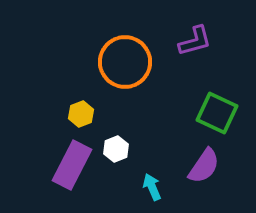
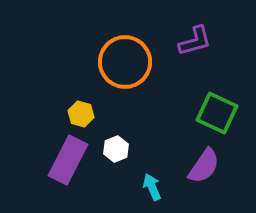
yellow hexagon: rotated 25 degrees counterclockwise
purple rectangle: moved 4 px left, 5 px up
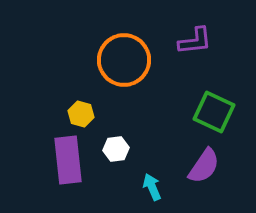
purple L-shape: rotated 9 degrees clockwise
orange circle: moved 1 px left, 2 px up
green square: moved 3 px left, 1 px up
white hexagon: rotated 15 degrees clockwise
purple rectangle: rotated 33 degrees counterclockwise
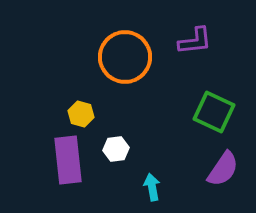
orange circle: moved 1 px right, 3 px up
purple semicircle: moved 19 px right, 3 px down
cyan arrow: rotated 12 degrees clockwise
